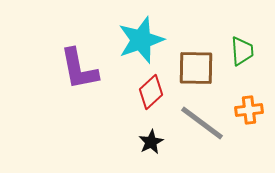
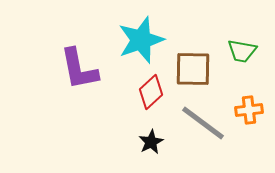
green trapezoid: rotated 104 degrees clockwise
brown square: moved 3 px left, 1 px down
gray line: moved 1 px right
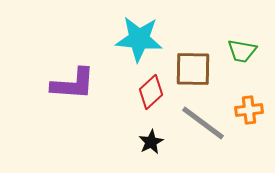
cyan star: moved 2 px left, 1 px up; rotated 24 degrees clockwise
purple L-shape: moved 6 px left, 15 px down; rotated 75 degrees counterclockwise
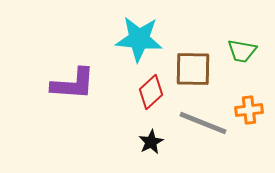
gray line: rotated 15 degrees counterclockwise
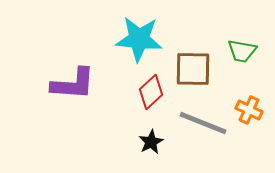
orange cross: rotated 32 degrees clockwise
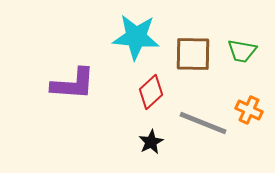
cyan star: moved 3 px left, 2 px up
brown square: moved 15 px up
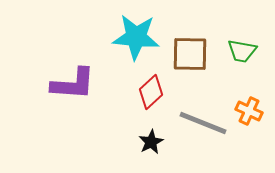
brown square: moved 3 px left
orange cross: moved 1 px down
